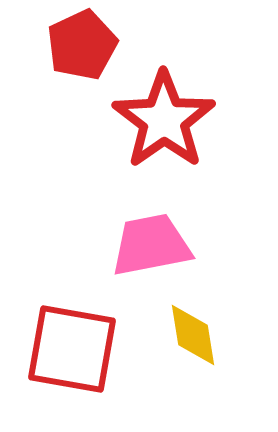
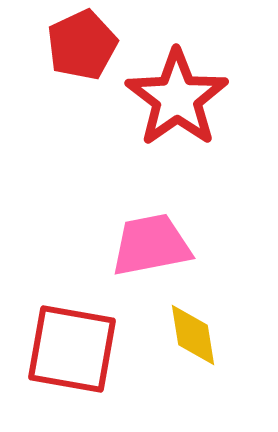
red star: moved 13 px right, 22 px up
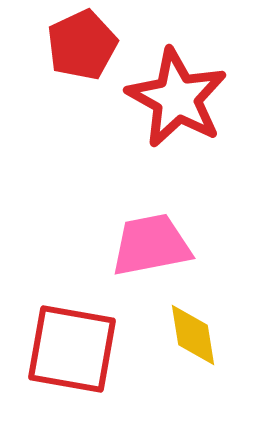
red star: rotated 8 degrees counterclockwise
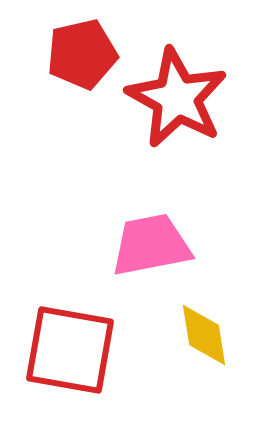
red pentagon: moved 9 px down; rotated 12 degrees clockwise
yellow diamond: moved 11 px right
red square: moved 2 px left, 1 px down
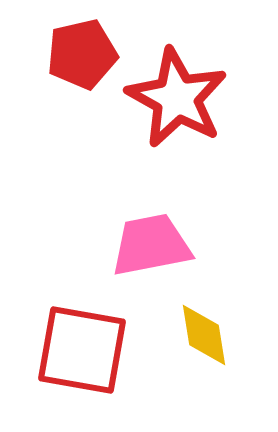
red square: moved 12 px right
